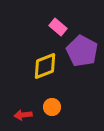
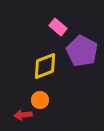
orange circle: moved 12 px left, 7 px up
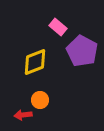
yellow diamond: moved 10 px left, 4 px up
